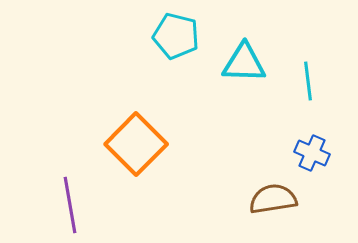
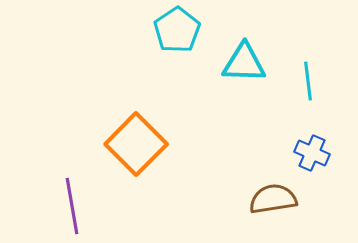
cyan pentagon: moved 1 px right, 6 px up; rotated 24 degrees clockwise
purple line: moved 2 px right, 1 px down
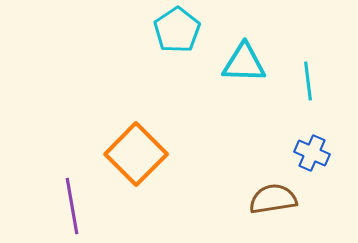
orange square: moved 10 px down
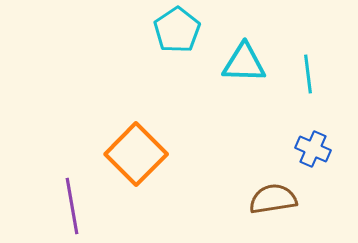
cyan line: moved 7 px up
blue cross: moved 1 px right, 4 px up
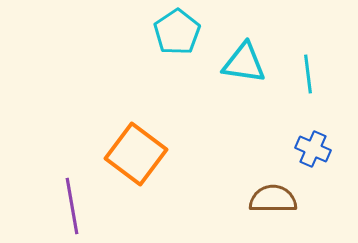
cyan pentagon: moved 2 px down
cyan triangle: rotated 6 degrees clockwise
orange square: rotated 8 degrees counterclockwise
brown semicircle: rotated 9 degrees clockwise
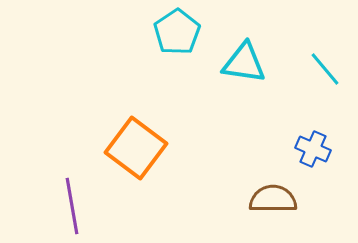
cyan line: moved 17 px right, 5 px up; rotated 33 degrees counterclockwise
orange square: moved 6 px up
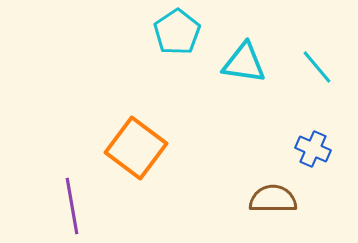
cyan line: moved 8 px left, 2 px up
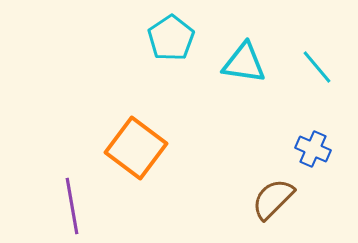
cyan pentagon: moved 6 px left, 6 px down
brown semicircle: rotated 45 degrees counterclockwise
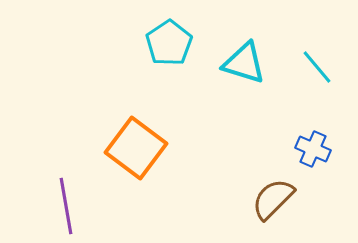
cyan pentagon: moved 2 px left, 5 px down
cyan triangle: rotated 9 degrees clockwise
purple line: moved 6 px left
